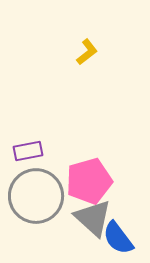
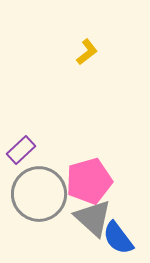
purple rectangle: moved 7 px left, 1 px up; rotated 32 degrees counterclockwise
gray circle: moved 3 px right, 2 px up
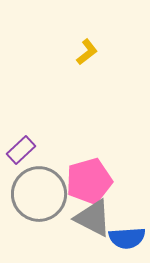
gray triangle: rotated 15 degrees counterclockwise
blue semicircle: moved 9 px right; rotated 57 degrees counterclockwise
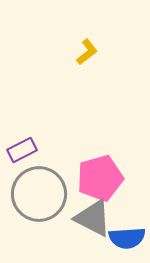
purple rectangle: moved 1 px right; rotated 16 degrees clockwise
pink pentagon: moved 11 px right, 3 px up
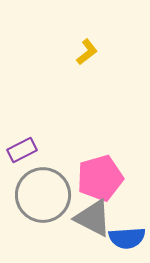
gray circle: moved 4 px right, 1 px down
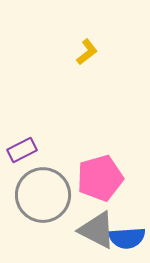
gray triangle: moved 4 px right, 12 px down
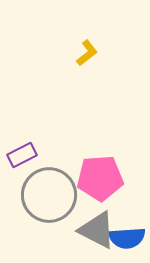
yellow L-shape: moved 1 px down
purple rectangle: moved 5 px down
pink pentagon: rotated 12 degrees clockwise
gray circle: moved 6 px right
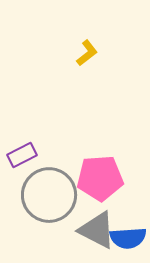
blue semicircle: moved 1 px right
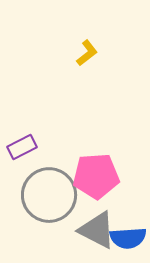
purple rectangle: moved 8 px up
pink pentagon: moved 4 px left, 2 px up
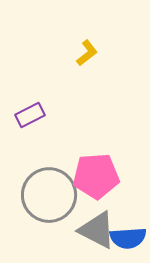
purple rectangle: moved 8 px right, 32 px up
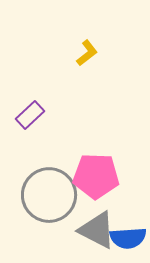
purple rectangle: rotated 16 degrees counterclockwise
pink pentagon: rotated 6 degrees clockwise
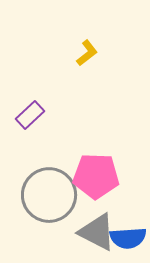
gray triangle: moved 2 px down
